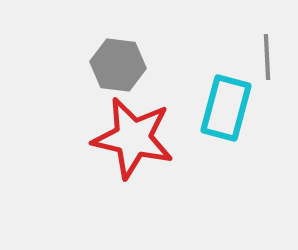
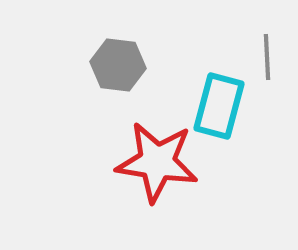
cyan rectangle: moved 7 px left, 2 px up
red star: moved 24 px right, 24 px down; rotated 4 degrees counterclockwise
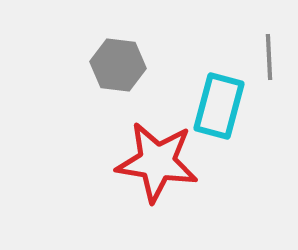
gray line: moved 2 px right
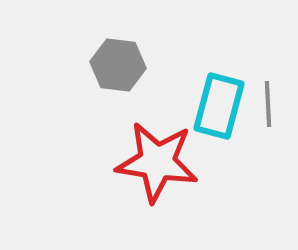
gray line: moved 1 px left, 47 px down
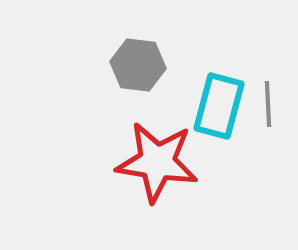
gray hexagon: moved 20 px right
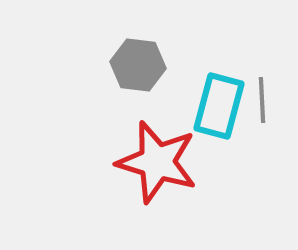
gray line: moved 6 px left, 4 px up
red star: rotated 8 degrees clockwise
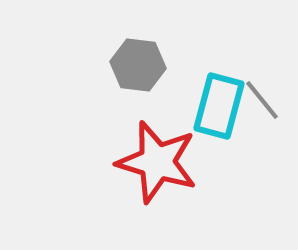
gray line: rotated 36 degrees counterclockwise
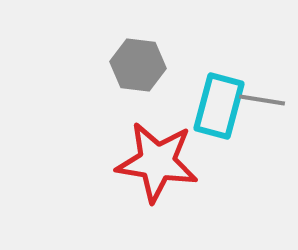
gray line: rotated 42 degrees counterclockwise
red star: rotated 8 degrees counterclockwise
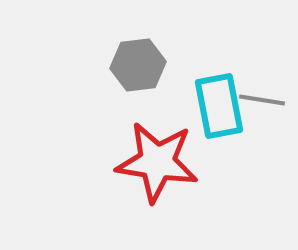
gray hexagon: rotated 14 degrees counterclockwise
cyan rectangle: rotated 26 degrees counterclockwise
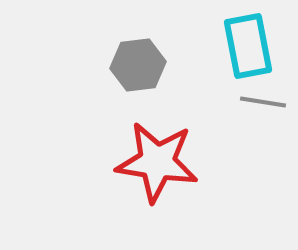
gray line: moved 1 px right, 2 px down
cyan rectangle: moved 29 px right, 60 px up
